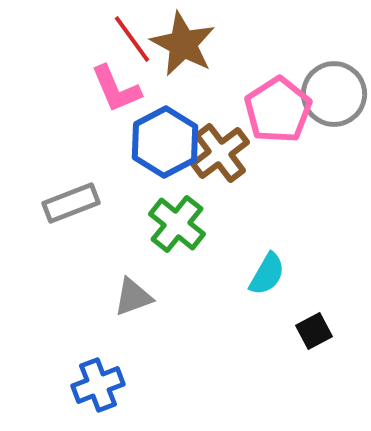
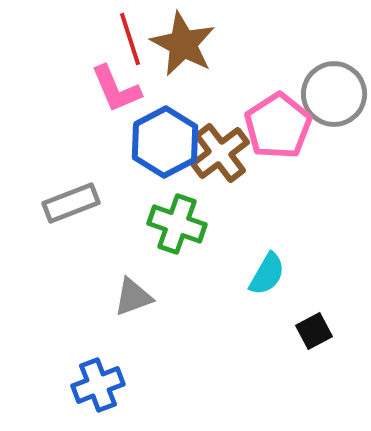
red line: moved 2 px left; rotated 18 degrees clockwise
pink pentagon: moved 16 px down
green cross: rotated 20 degrees counterclockwise
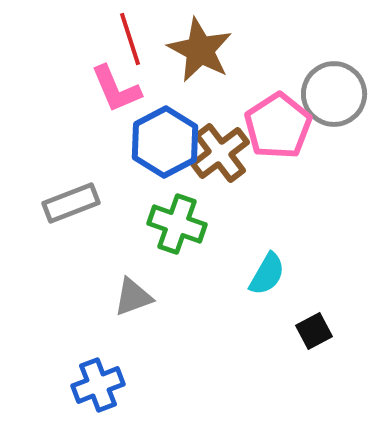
brown star: moved 17 px right, 6 px down
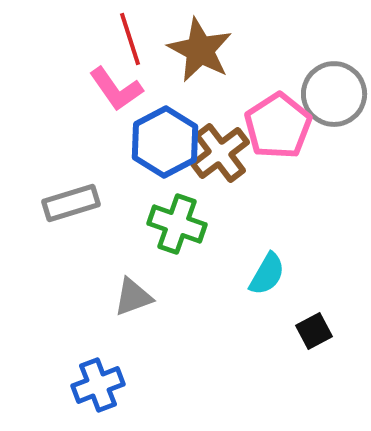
pink L-shape: rotated 12 degrees counterclockwise
gray rectangle: rotated 4 degrees clockwise
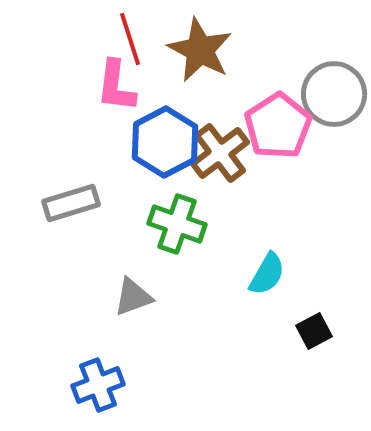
pink L-shape: moved 3 px up; rotated 42 degrees clockwise
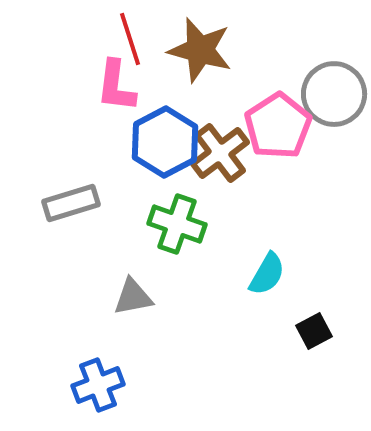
brown star: rotated 12 degrees counterclockwise
gray triangle: rotated 9 degrees clockwise
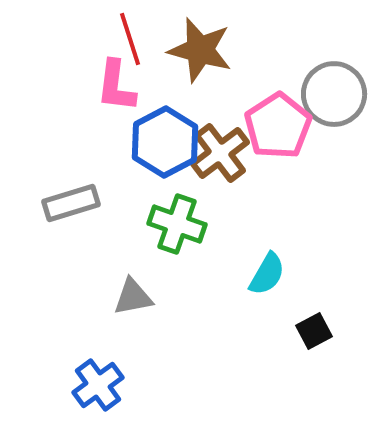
blue cross: rotated 15 degrees counterclockwise
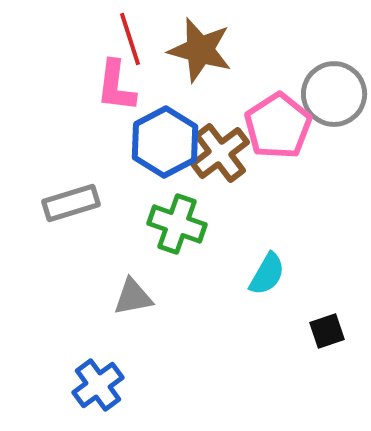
black square: moved 13 px right; rotated 9 degrees clockwise
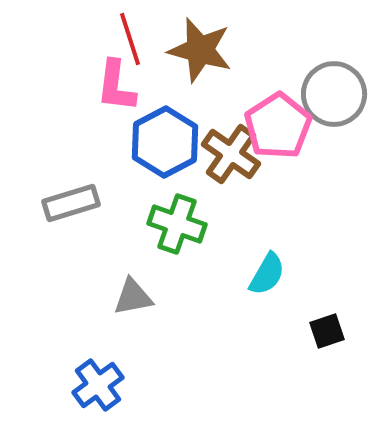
brown cross: moved 11 px right, 1 px down; rotated 18 degrees counterclockwise
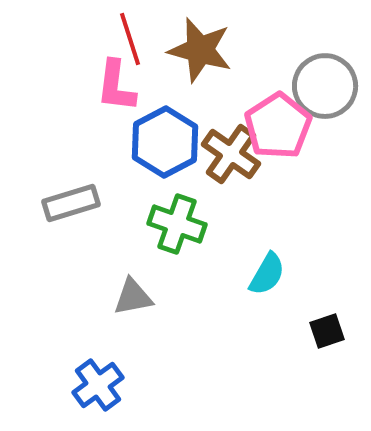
gray circle: moved 9 px left, 8 px up
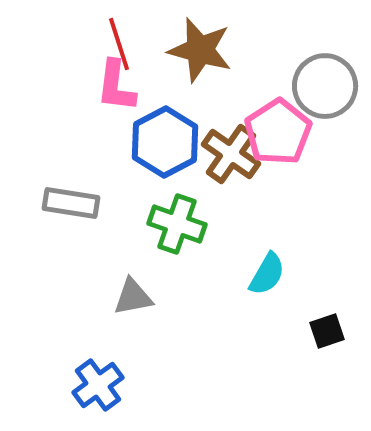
red line: moved 11 px left, 5 px down
pink pentagon: moved 6 px down
gray rectangle: rotated 26 degrees clockwise
